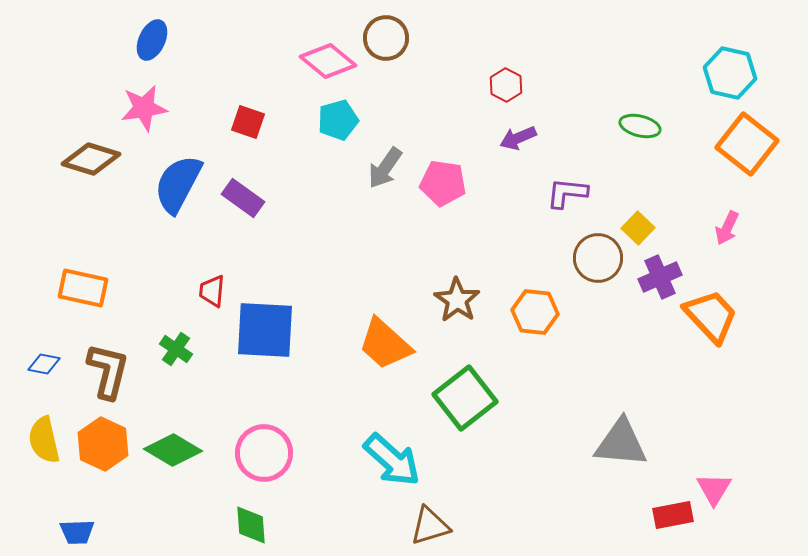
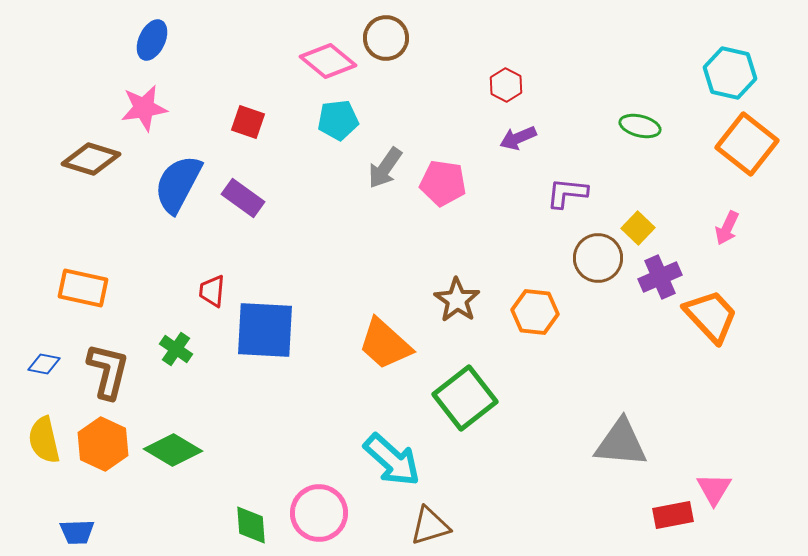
cyan pentagon at (338, 120): rotated 9 degrees clockwise
pink circle at (264, 453): moved 55 px right, 60 px down
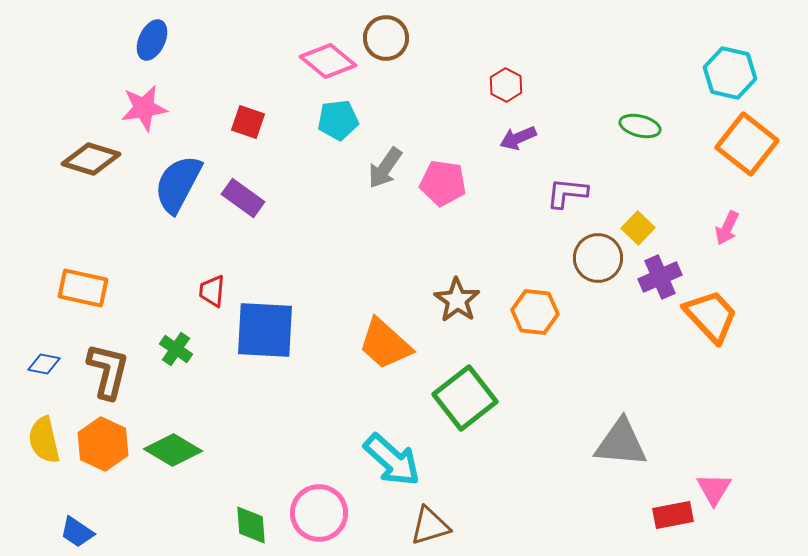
blue trapezoid at (77, 532): rotated 36 degrees clockwise
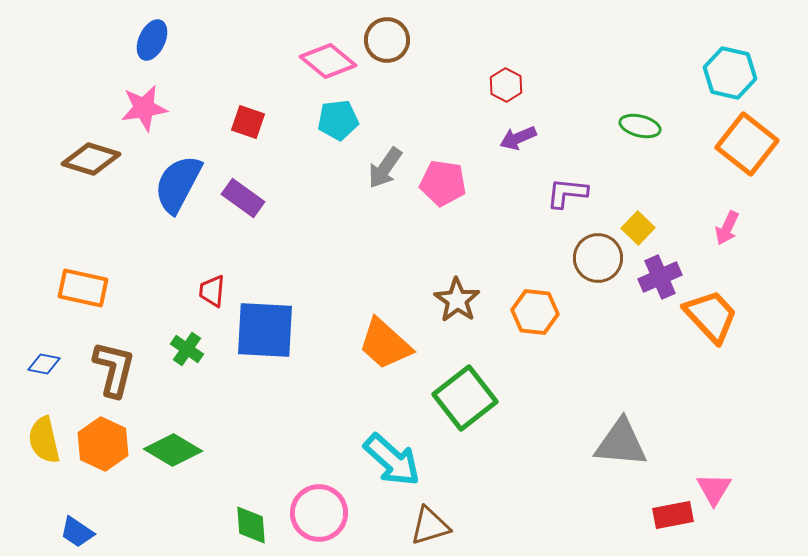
brown circle at (386, 38): moved 1 px right, 2 px down
green cross at (176, 349): moved 11 px right
brown L-shape at (108, 371): moved 6 px right, 2 px up
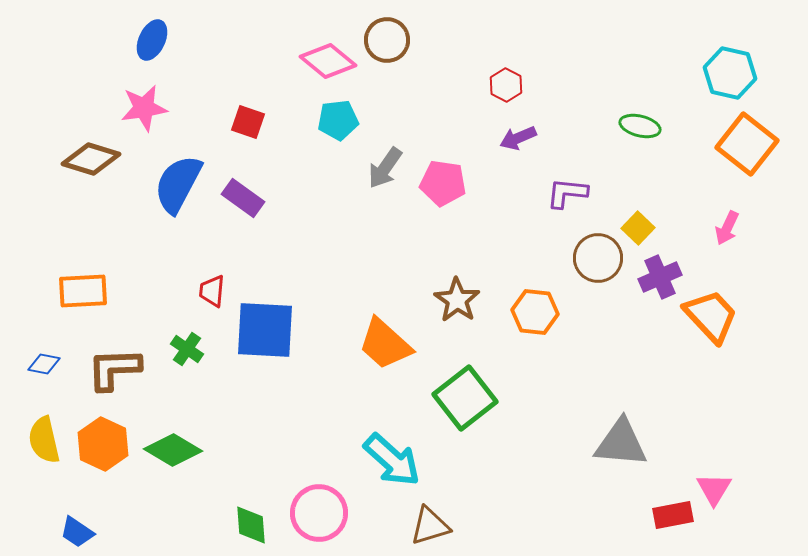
orange rectangle at (83, 288): moved 3 px down; rotated 15 degrees counterclockwise
brown L-shape at (114, 369): rotated 106 degrees counterclockwise
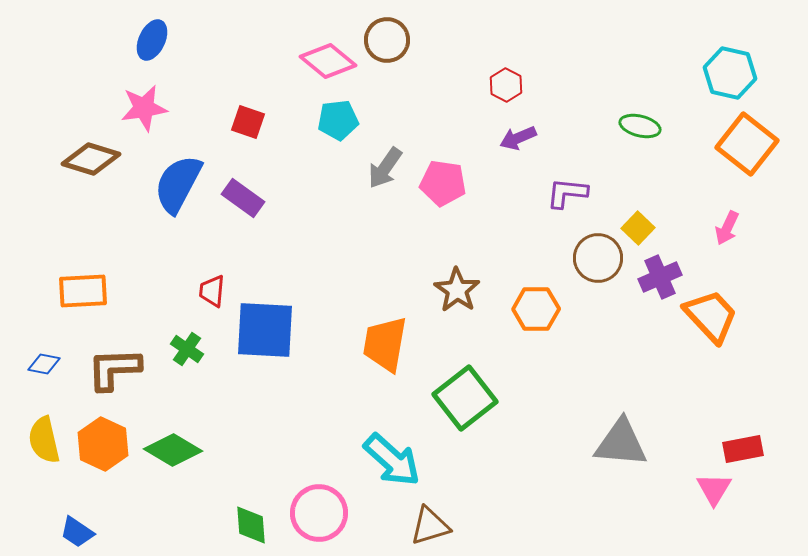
brown star at (457, 300): moved 10 px up
orange hexagon at (535, 312): moved 1 px right, 3 px up; rotated 6 degrees counterclockwise
orange trapezoid at (385, 344): rotated 58 degrees clockwise
red rectangle at (673, 515): moved 70 px right, 66 px up
